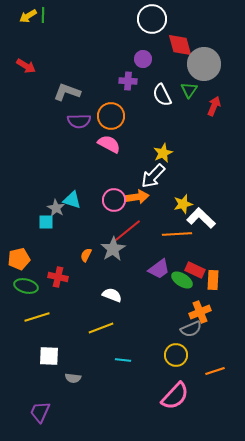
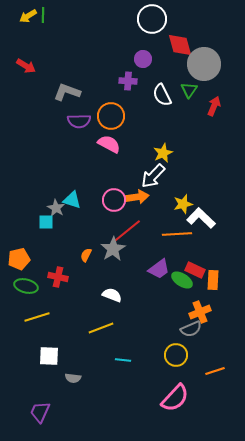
pink semicircle at (175, 396): moved 2 px down
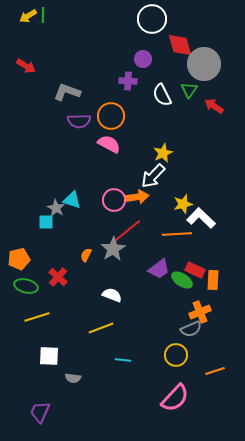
red arrow at (214, 106): rotated 78 degrees counterclockwise
red cross at (58, 277): rotated 30 degrees clockwise
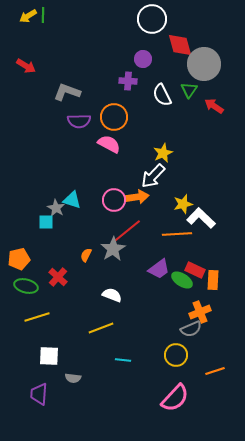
orange circle at (111, 116): moved 3 px right, 1 px down
purple trapezoid at (40, 412): moved 1 px left, 18 px up; rotated 20 degrees counterclockwise
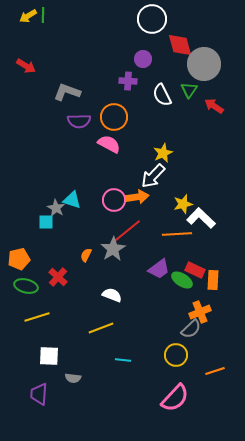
gray semicircle at (191, 329): rotated 20 degrees counterclockwise
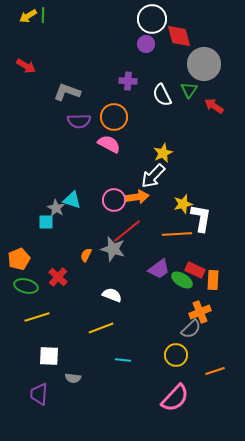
red diamond at (180, 45): moved 1 px left, 9 px up
purple circle at (143, 59): moved 3 px right, 15 px up
white L-shape at (201, 218): rotated 56 degrees clockwise
gray star at (113, 249): rotated 25 degrees counterclockwise
orange pentagon at (19, 259): rotated 10 degrees counterclockwise
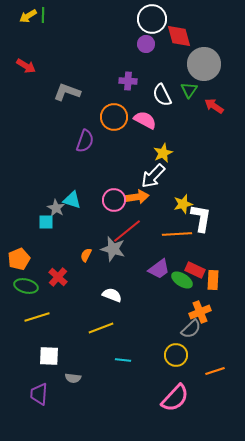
purple semicircle at (79, 121): moved 6 px right, 20 px down; rotated 70 degrees counterclockwise
pink semicircle at (109, 144): moved 36 px right, 24 px up
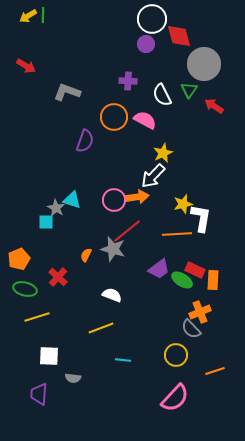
green ellipse at (26, 286): moved 1 px left, 3 px down
gray semicircle at (191, 329): rotated 90 degrees clockwise
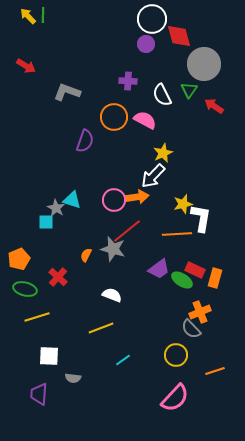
yellow arrow at (28, 16): rotated 78 degrees clockwise
orange rectangle at (213, 280): moved 2 px right, 2 px up; rotated 12 degrees clockwise
cyan line at (123, 360): rotated 42 degrees counterclockwise
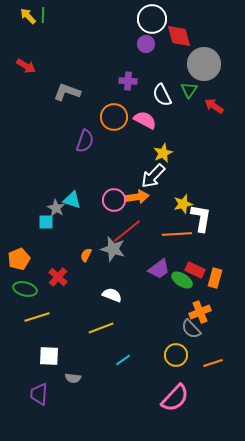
orange line at (215, 371): moved 2 px left, 8 px up
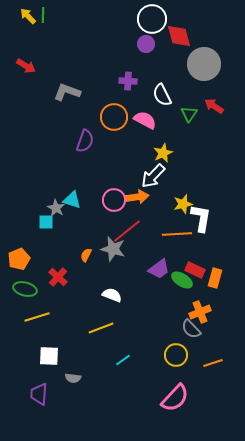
green triangle at (189, 90): moved 24 px down
